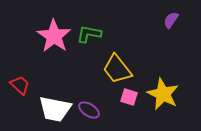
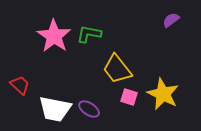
purple semicircle: rotated 18 degrees clockwise
purple ellipse: moved 1 px up
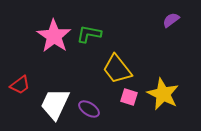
red trapezoid: rotated 100 degrees clockwise
white trapezoid: moved 5 px up; rotated 104 degrees clockwise
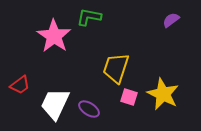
green L-shape: moved 17 px up
yellow trapezoid: moved 1 px left, 1 px up; rotated 56 degrees clockwise
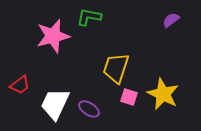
pink star: moved 1 px left; rotated 24 degrees clockwise
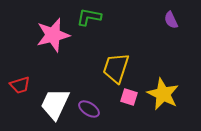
purple semicircle: rotated 78 degrees counterclockwise
pink star: moved 1 px up
red trapezoid: rotated 20 degrees clockwise
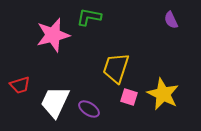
white trapezoid: moved 2 px up
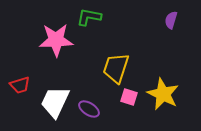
purple semicircle: rotated 42 degrees clockwise
pink star: moved 3 px right, 5 px down; rotated 12 degrees clockwise
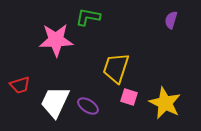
green L-shape: moved 1 px left
yellow star: moved 2 px right, 9 px down
purple ellipse: moved 1 px left, 3 px up
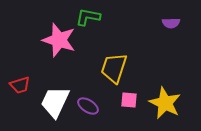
purple semicircle: moved 3 px down; rotated 108 degrees counterclockwise
pink star: moved 3 px right; rotated 20 degrees clockwise
yellow trapezoid: moved 2 px left
pink square: moved 3 px down; rotated 12 degrees counterclockwise
